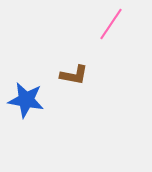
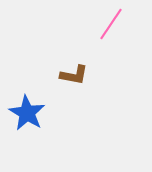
blue star: moved 1 px right, 13 px down; rotated 21 degrees clockwise
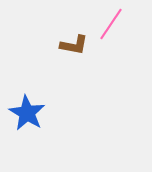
brown L-shape: moved 30 px up
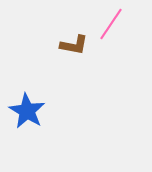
blue star: moved 2 px up
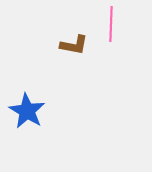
pink line: rotated 32 degrees counterclockwise
